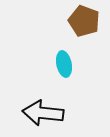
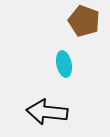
black arrow: moved 4 px right, 1 px up
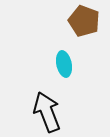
black arrow: rotated 63 degrees clockwise
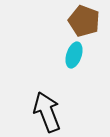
cyan ellipse: moved 10 px right, 9 px up; rotated 30 degrees clockwise
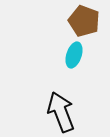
black arrow: moved 14 px right
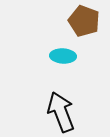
cyan ellipse: moved 11 px left, 1 px down; rotated 75 degrees clockwise
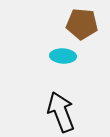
brown pentagon: moved 2 px left, 3 px down; rotated 16 degrees counterclockwise
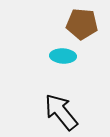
black arrow: rotated 18 degrees counterclockwise
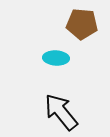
cyan ellipse: moved 7 px left, 2 px down
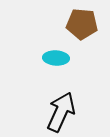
black arrow: rotated 63 degrees clockwise
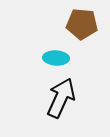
black arrow: moved 14 px up
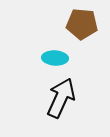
cyan ellipse: moved 1 px left
